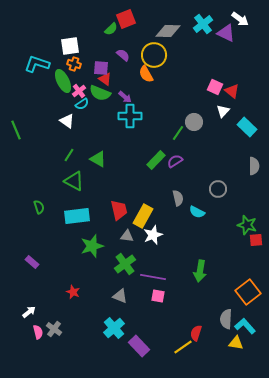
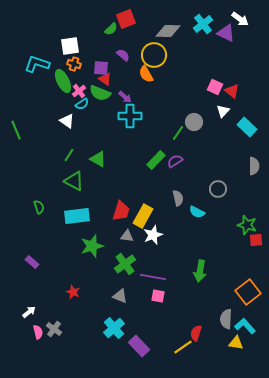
red trapezoid at (119, 210): moved 2 px right, 1 px down; rotated 30 degrees clockwise
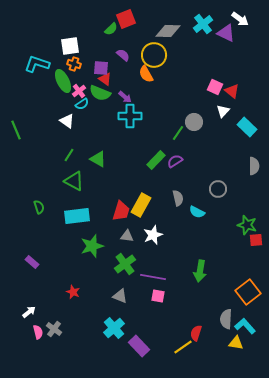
yellow rectangle at (143, 216): moved 2 px left, 11 px up
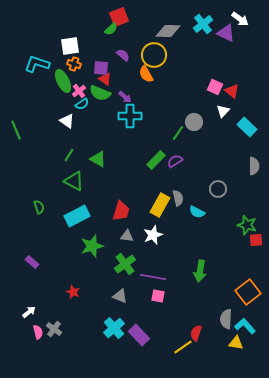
red square at (126, 19): moved 7 px left, 2 px up
yellow rectangle at (141, 205): moved 19 px right
cyan rectangle at (77, 216): rotated 20 degrees counterclockwise
purple rectangle at (139, 346): moved 11 px up
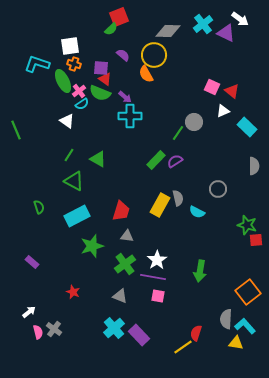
pink square at (215, 87): moved 3 px left
white triangle at (223, 111): rotated 24 degrees clockwise
white star at (153, 235): moved 4 px right, 25 px down; rotated 12 degrees counterclockwise
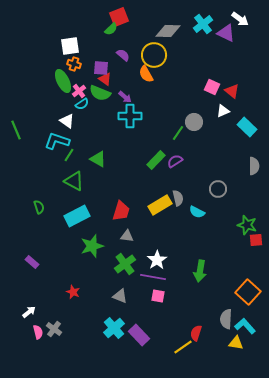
cyan L-shape at (37, 64): moved 20 px right, 77 px down
yellow rectangle at (160, 205): rotated 30 degrees clockwise
orange square at (248, 292): rotated 10 degrees counterclockwise
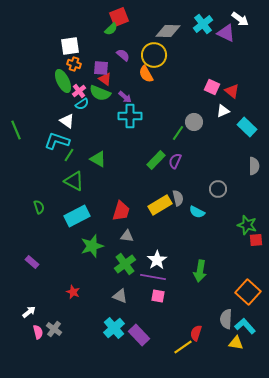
purple semicircle at (175, 161): rotated 35 degrees counterclockwise
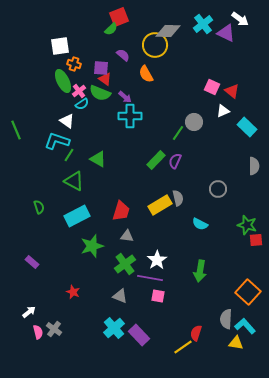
white square at (70, 46): moved 10 px left
yellow circle at (154, 55): moved 1 px right, 10 px up
cyan semicircle at (197, 212): moved 3 px right, 12 px down
purple line at (153, 277): moved 3 px left, 1 px down
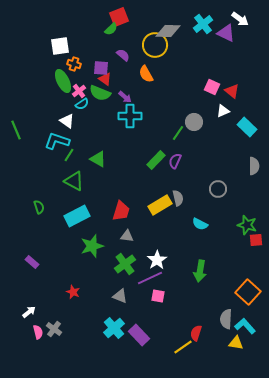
purple line at (150, 278): rotated 35 degrees counterclockwise
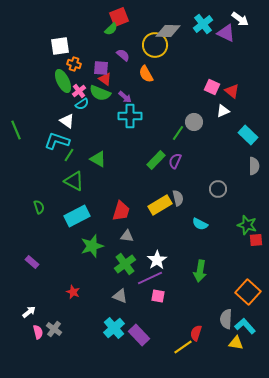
cyan rectangle at (247, 127): moved 1 px right, 8 px down
